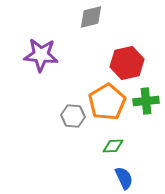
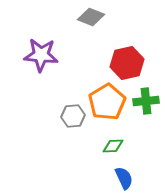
gray diamond: rotated 36 degrees clockwise
gray hexagon: rotated 10 degrees counterclockwise
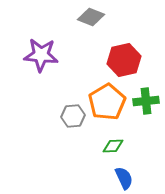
red hexagon: moved 3 px left, 3 px up
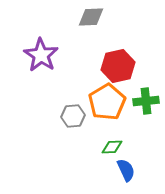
gray diamond: rotated 24 degrees counterclockwise
purple star: rotated 28 degrees clockwise
red hexagon: moved 6 px left, 6 px down
green diamond: moved 1 px left, 1 px down
blue semicircle: moved 2 px right, 8 px up
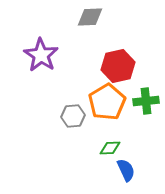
gray diamond: moved 1 px left
green diamond: moved 2 px left, 1 px down
